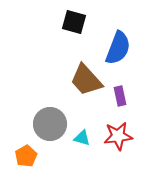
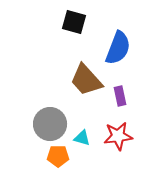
orange pentagon: moved 32 px right; rotated 30 degrees clockwise
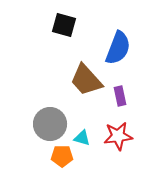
black square: moved 10 px left, 3 px down
orange pentagon: moved 4 px right
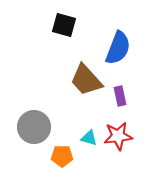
gray circle: moved 16 px left, 3 px down
cyan triangle: moved 7 px right
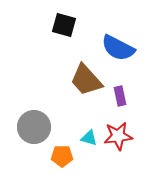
blue semicircle: rotated 96 degrees clockwise
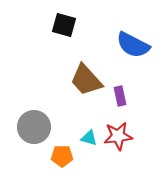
blue semicircle: moved 15 px right, 3 px up
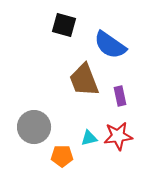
blue semicircle: moved 23 px left; rotated 8 degrees clockwise
brown trapezoid: moved 2 px left; rotated 21 degrees clockwise
cyan triangle: rotated 30 degrees counterclockwise
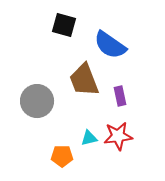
gray circle: moved 3 px right, 26 px up
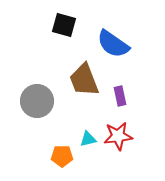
blue semicircle: moved 3 px right, 1 px up
cyan triangle: moved 1 px left, 1 px down
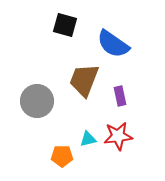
black square: moved 1 px right
brown trapezoid: rotated 42 degrees clockwise
